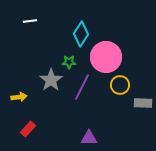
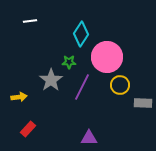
pink circle: moved 1 px right
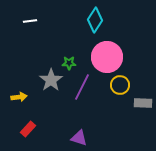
cyan diamond: moved 14 px right, 14 px up
green star: moved 1 px down
purple triangle: moved 10 px left; rotated 18 degrees clockwise
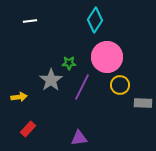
purple triangle: rotated 24 degrees counterclockwise
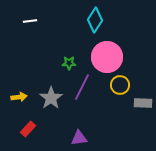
gray star: moved 18 px down
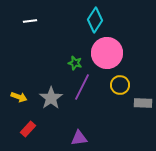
pink circle: moved 4 px up
green star: moved 6 px right; rotated 16 degrees clockwise
yellow arrow: rotated 28 degrees clockwise
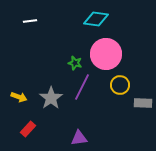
cyan diamond: moved 1 px right, 1 px up; rotated 65 degrees clockwise
pink circle: moved 1 px left, 1 px down
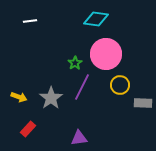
green star: rotated 24 degrees clockwise
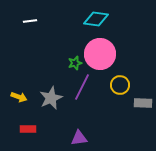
pink circle: moved 6 px left
green star: rotated 16 degrees clockwise
gray star: rotated 10 degrees clockwise
red rectangle: rotated 49 degrees clockwise
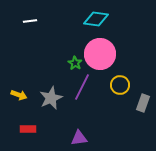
green star: rotated 24 degrees counterclockwise
yellow arrow: moved 2 px up
gray rectangle: rotated 72 degrees counterclockwise
